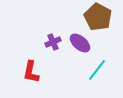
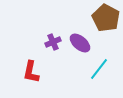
brown pentagon: moved 8 px right, 1 px down
cyan line: moved 2 px right, 1 px up
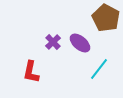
purple cross: rotated 21 degrees counterclockwise
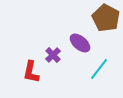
purple cross: moved 13 px down
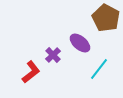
red L-shape: rotated 140 degrees counterclockwise
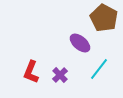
brown pentagon: moved 2 px left
purple cross: moved 7 px right, 20 px down
red L-shape: rotated 150 degrees clockwise
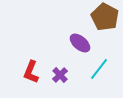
brown pentagon: moved 1 px right, 1 px up
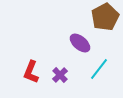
brown pentagon: rotated 16 degrees clockwise
